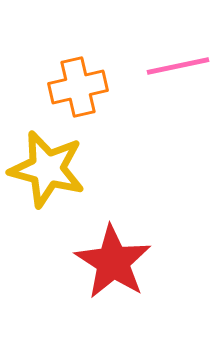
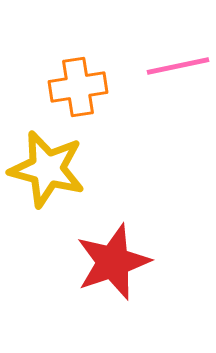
orange cross: rotated 4 degrees clockwise
red star: rotated 20 degrees clockwise
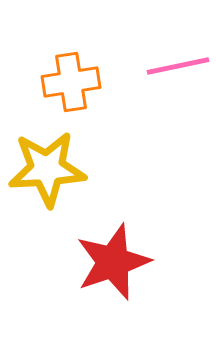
orange cross: moved 7 px left, 5 px up
yellow star: rotated 18 degrees counterclockwise
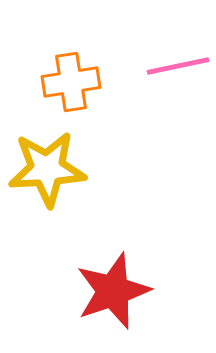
red star: moved 29 px down
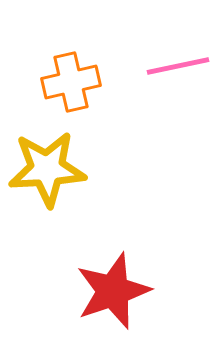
orange cross: rotated 4 degrees counterclockwise
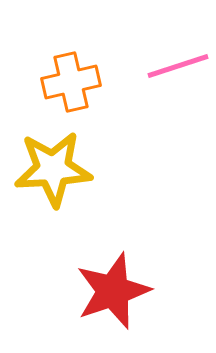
pink line: rotated 6 degrees counterclockwise
yellow star: moved 6 px right
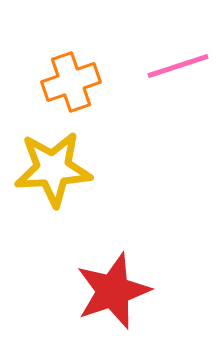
orange cross: rotated 6 degrees counterclockwise
